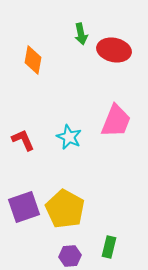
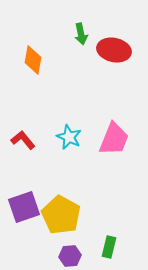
pink trapezoid: moved 2 px left, 18 px down
red L-shape: rotated 15 degrees counterclockwise
yellow pentagon: moved 4 px left, 6 px down
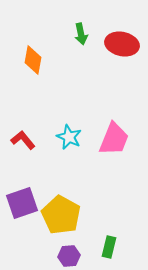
red ellipse: moved 8 px right, 6 px up
purple square: moved 2 px left, 4 px up
purple hexagon: moved 1 px left
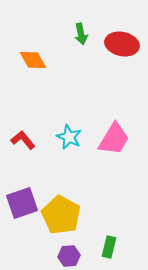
orange diamond: rotated 40 degrees counterclockwise
pink trapezoid: rotated 9 degrees clockwise
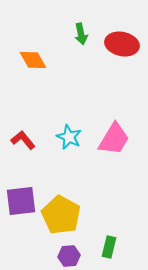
purple square: moved 1 px left, 2 px up; rotated 12 degrees clockwise
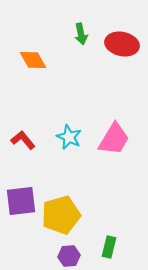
yellow pentagon: rotated 27 degrees clockwise
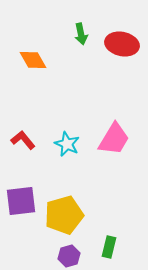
cyan star: moved 2 px left, 7 px down
yellow pentagon: moved 3 px right
purple hexagon: rotated 10 degrees counterclockwise
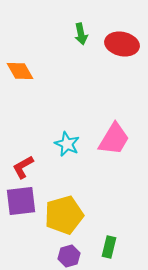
orange diamond: moved 13 px left, 11 px down
red L-shape: moved 27 px down; rotated 80 degrees counterclockwise
